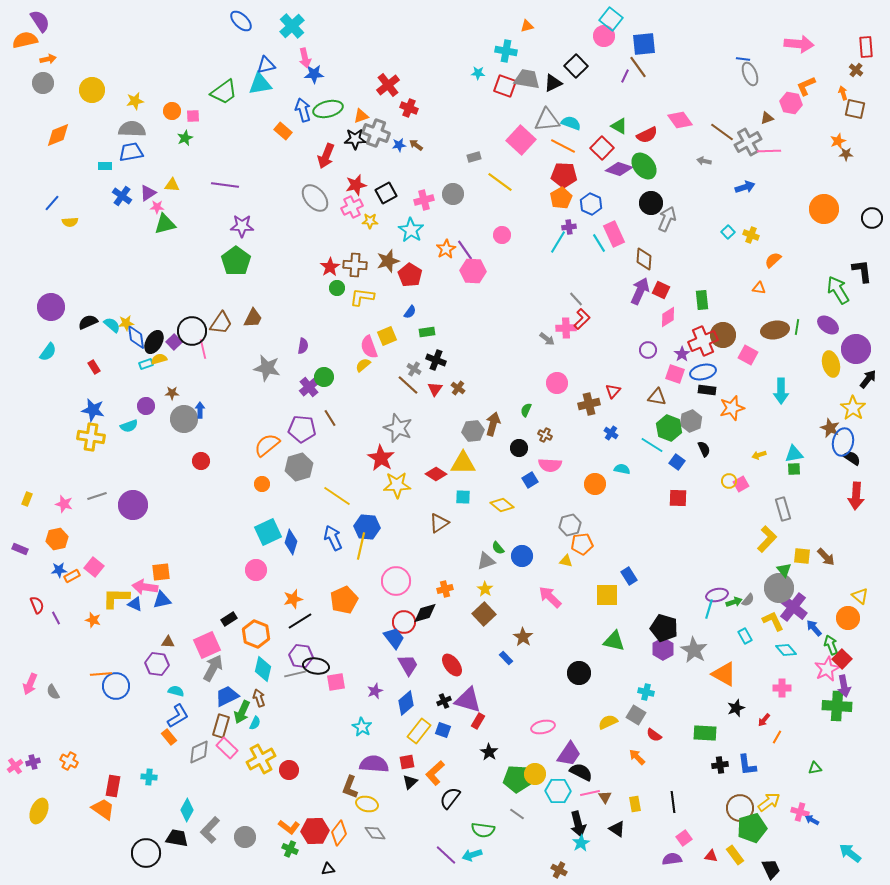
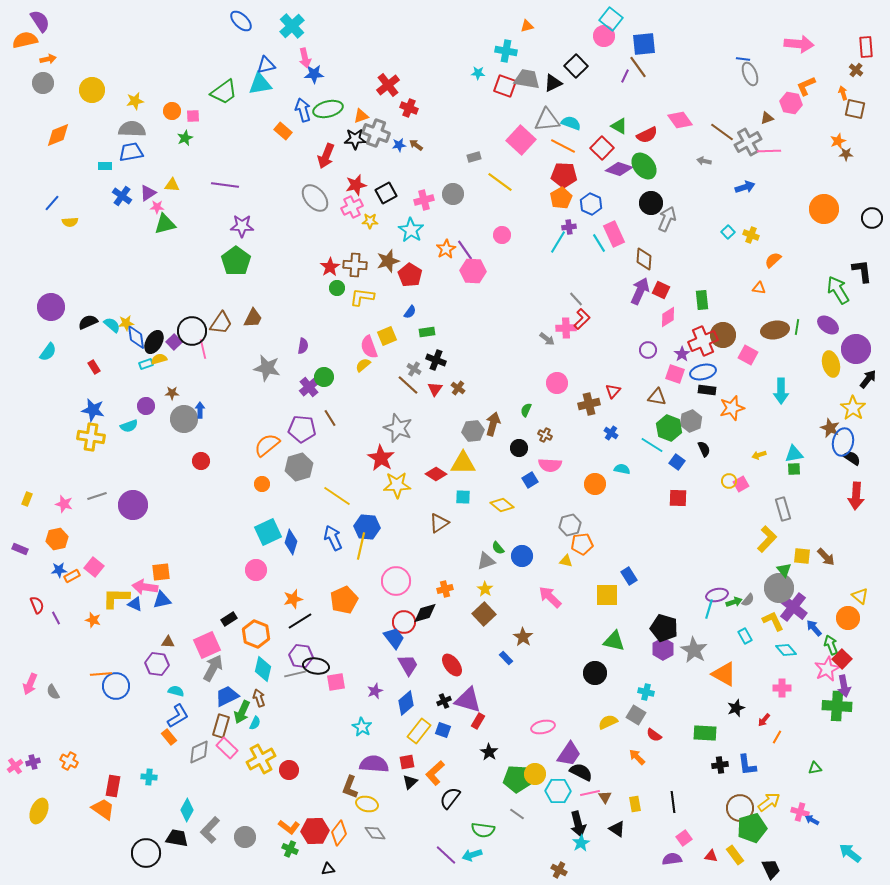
black circle at (579, 673): moved 16 px right
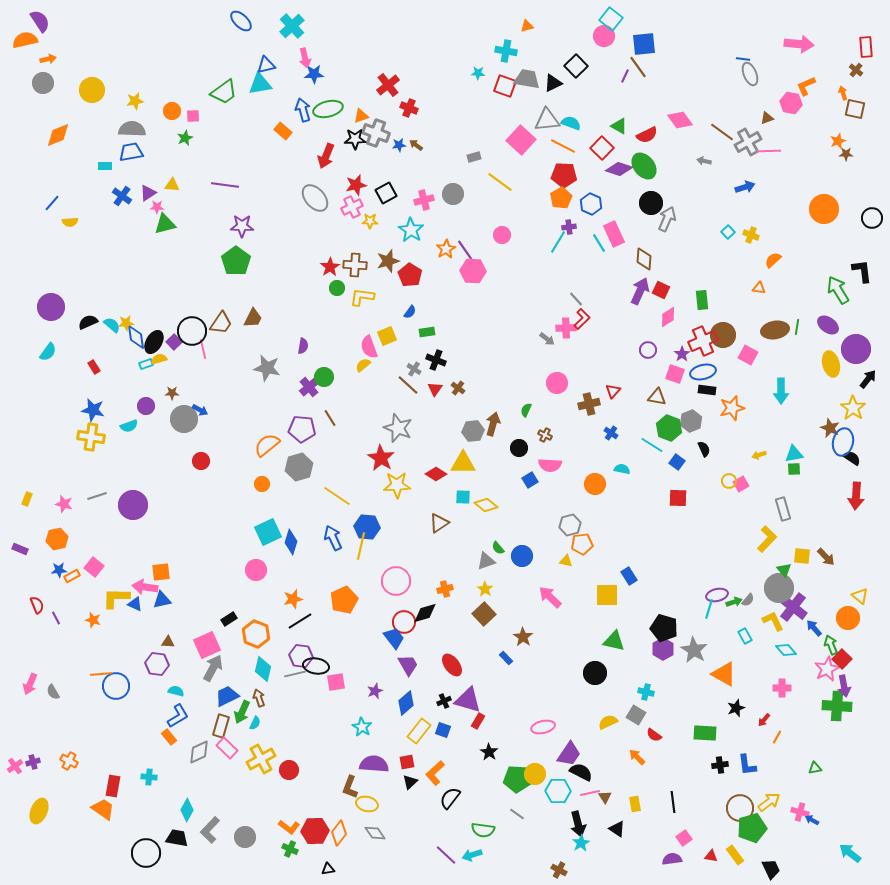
blue arrow at (200, 410): rotated 119 degrees clockwise
yellow diamond at (502, 505): moved 16 px left
